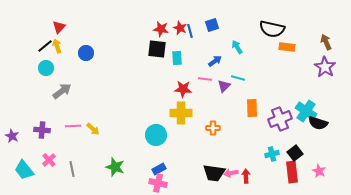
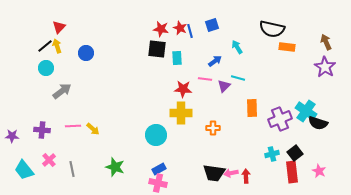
purple star at (12, 136): rotated 24 degrees counterclockwise
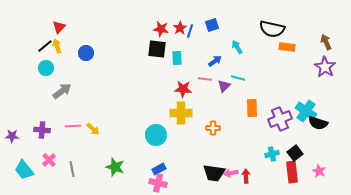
red star at (180, 28): rotated 16 degrees clockwise
blue line at (190, 31): rotated 32 degrees clockwise
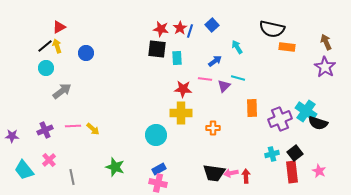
blue square at (212, 25): rotated 24 degrees counterclockwise
red triangle at (59, 27): rotated 16 degrees clockwise
purple cross at (42, 130): moved 3 px right; rotated 28 degrees counterclockwise
gray line at (72, 169): moved 8 px down
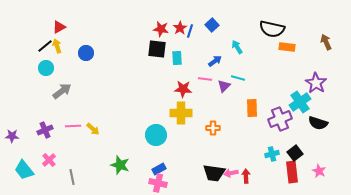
purple star at (325, 67): moved 9 px left, 16 px down
cyan cross at (306, 111): moved 6 px left, 9 px up; rotated 20 degrees clockwise
green star at (115, 167): moved 5 px right, 2 px up
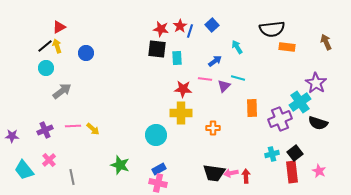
red star at (180, 28): moved 2 px up
black semicircle at (272, 29): rotated 20 degrees counterclockwise
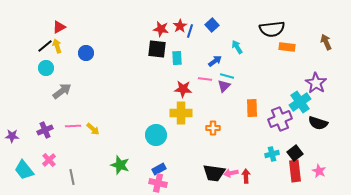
cyan line at (238, 78): moved 11 px left, 2 px up
red rectangle at (292, 172): moved 3 px right, 1 px up
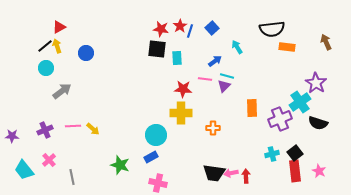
blue square at (212, 25): moved 3 px down
blue rectangle at (159, 169): moved 8 px left, 12 px up
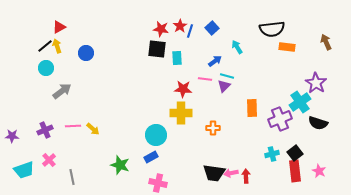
cyan trapezoid at (24, 170): rotated 70 degrees counterclockwise
